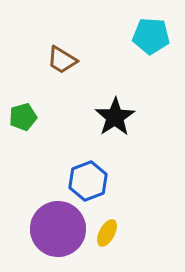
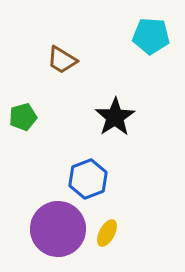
blue hexagon: moved 2 px up
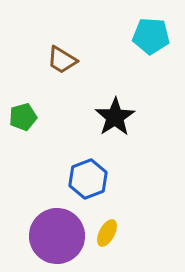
purple circle: moved 1 px left, 7 px down
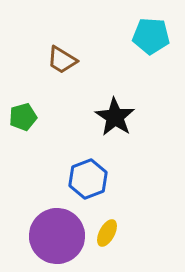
black star: rotated 6 degrees counterclockwise
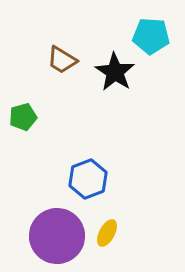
black star: moved 45 px up
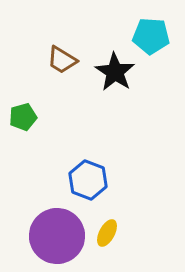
blue hexagon: moved 1 px down; rotated 18 degrees counterclockwise
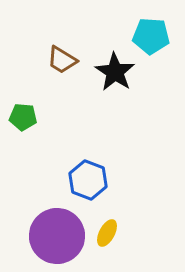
green pentagon: rotated 20 degrees clockwise
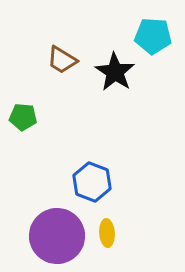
cyan pentagon: moved 2 px right
blue hexagon: moved 4 px right, 2 px down
yellow ellipse: rotated 32 degrees counterclockwise
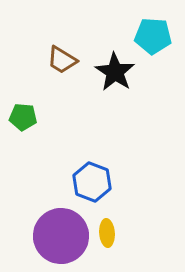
purple circle: moved 4 px right
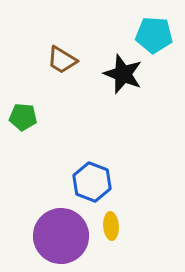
cyan pentagon: moved 1 px right, 1 px up
black star: moved 8 px right, 2 px down; rotated 12 degrees counterclockwise
yellow ellipse: moved 4 px right, 7 px up
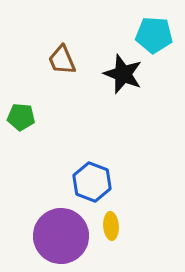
brown trapezoid: rotated 36 degrees clockwise
green pentagon: moved 2 px left
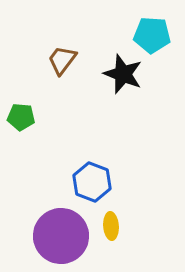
cyan pentagon: moved 2 px left
brown trapezoid: rotated 60 degrees clockwise
